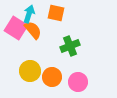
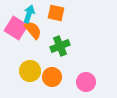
green cross: moved 10 px left
pink circle: moved 8 px right
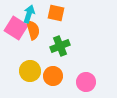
orange semicircle: rotated 24 degrees clockwise
orange circle: moved 1 px right, 1 px up
